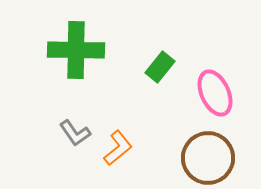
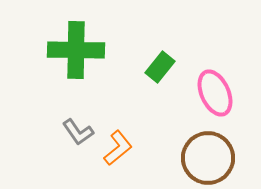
gray L-shape: moved 3 px right, 1 px up
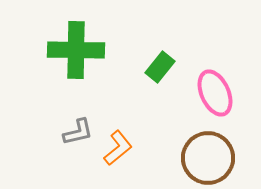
gray L-shape: rotated 68 degrees counterclockwise
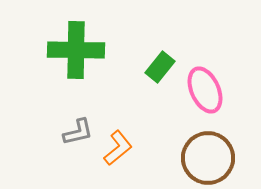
pink ellipse: moved 10 px left, 3 px up
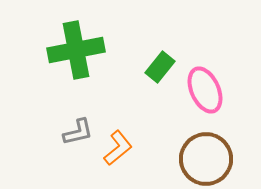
green cross: rotated 12 degrees counterclockwise
brown circle: moved 2 px left, 1 px down
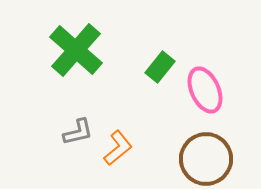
green cross: rotated 38 degrees counterclockwise
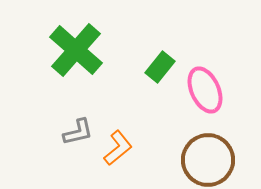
brown circle: moved 2 px right, 1 px down
